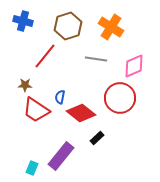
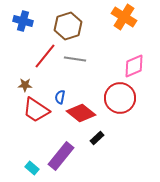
orange cross: moved 13 px right, 10 px up
gray line: moved 21 px left
cyan rectangle: rotated 72 degrees counterclockwise
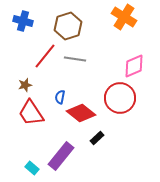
brown star: rotated 16 degrees counterclockwise
red trapezoid: moved 5 px left, 3 px down; rotated 24 degrees clockwise
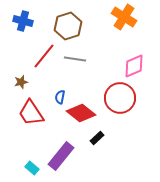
red line: moved 1 px left
brown star: moved 4 px left, 3 px up
